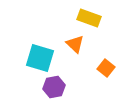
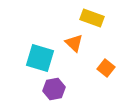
yellow rectangle: moved 3 px right
orange triangle: moved 1 px left, 1 px up
purple hexagon: moved 2 px down
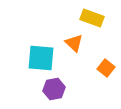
cyan square: moved 1 px right; rotated 12 degrees counterclockwise
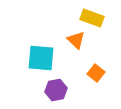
orange triangle: moved 2 px right, 3 px up
orange square: moved 10 px left, 5 px down
purple hexagon: moved 2 px right, 1 px down
